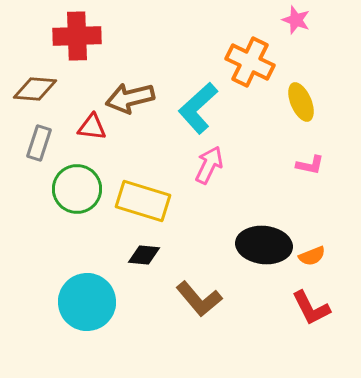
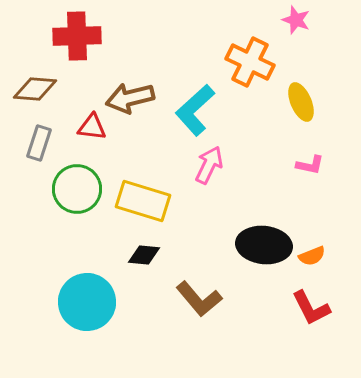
cyan L-shape: moved 3 px left, 2 px down
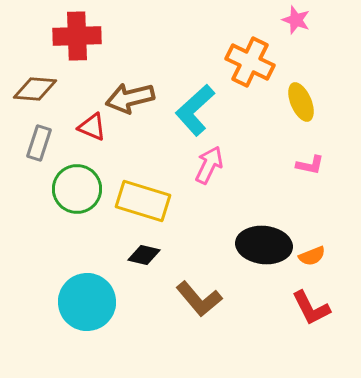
red triangle: rotated 16 degrees clockwise
black diamond: rotated 8 degrees clockwise
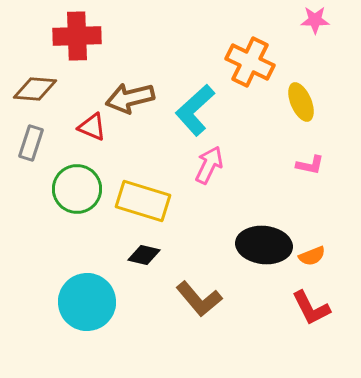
pink star: moved 19 px right; rotated 20 degrees counterclockwise
gray rectangle: moved 8 px left
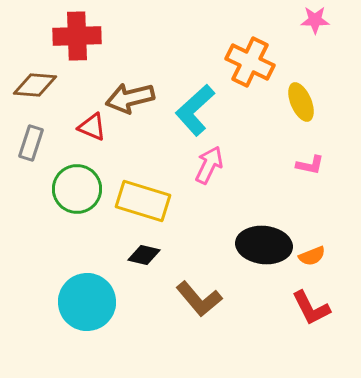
brown diamond: moved 4 px up
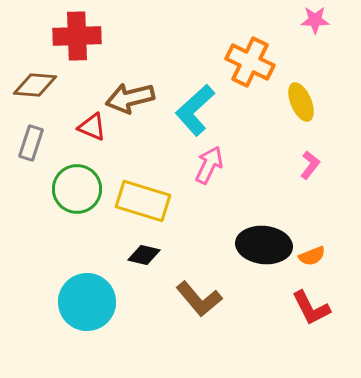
pink L-shape: rotated 64 degrees counterclockwise
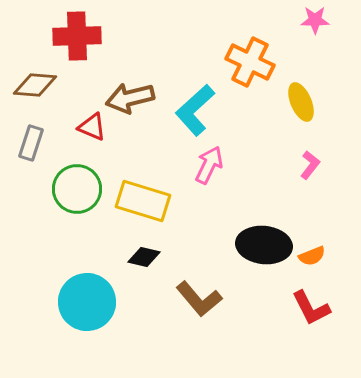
black diamond: moved 2 px down
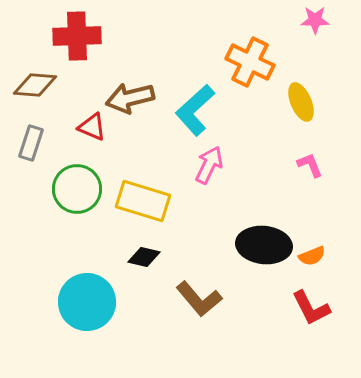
pink L-shape: rotated 60 degrees counterclockwise
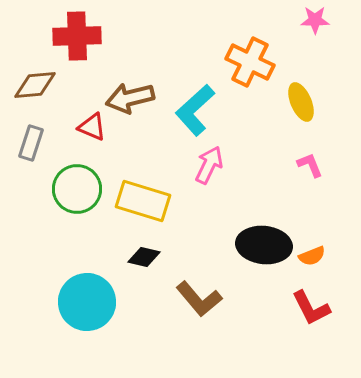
brown diamond: rotated 9 degrees counterclockwise
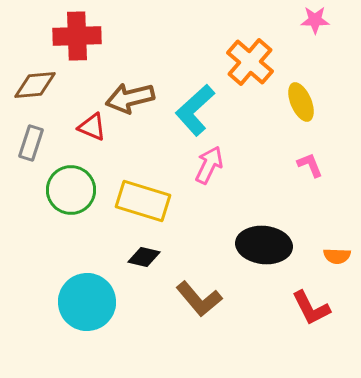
orange cross: rotated 15 degrees clockwise
green circle: moved 6 px left, 1 px down
orange semicircle: moved 25 px right; rotated 24 degrees clockwise
